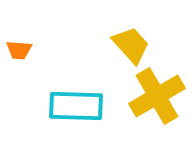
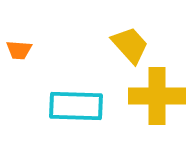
yellow trapezoid: moved 1 px left
yellow cross: rotated 30 degrees clockwise
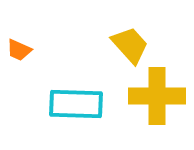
orange trapezoid: rotated 20 degrees clockwise
cyan rectangle: moved 2 px up
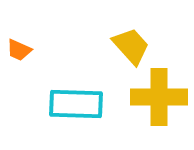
yellow trapezoid: moved 1 px right, 1 px down
yellow cross: moved 2 px right, 1 px down
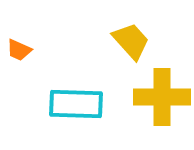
yellow trapezoid: moved 5 px up
yellow cross: moved 3 px right
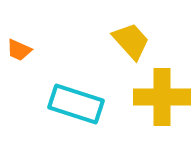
cyan rectangle: rotated 16 degrees clockwise
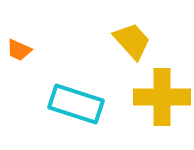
yellow trapezoid: moved 1 px right
